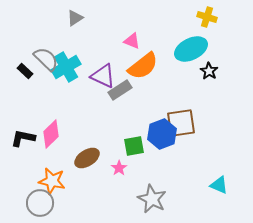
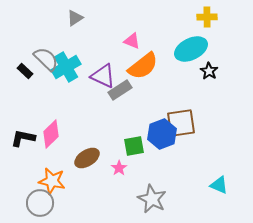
yellow cross: rotated 18 degrees counterclockwise
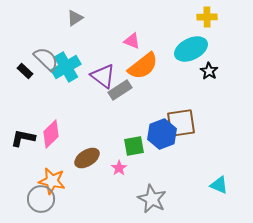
purple triangle: rotated 12 degrees clockwise
gray circle: moved 1 px right, 4 px up
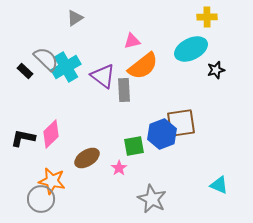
pink triangle: rotated 36 degrees counterclockwise
black star: moved 7 px right, 1 px up; rotated 24 degrees clockwise
gray rectangle: moved 4 px right; rotated 60 degrees counterclockwise
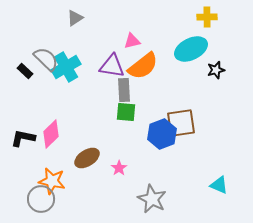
purple triangle: moved 9 px right, 10 px up; rotated 28 degrees counterclockwise
green square: moved 8 px left, 34 px up; rotated 15 degrees clockwise
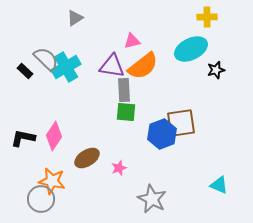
pink diamond: moved 3 px right, 2 px down; rotated 12 degrees counterclockwise
pink star: rotated 14 degrees clockwise
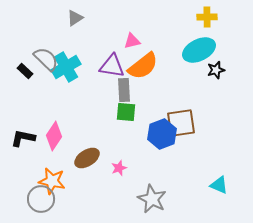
cyan ellipse: moved 8 px right, 1 px down
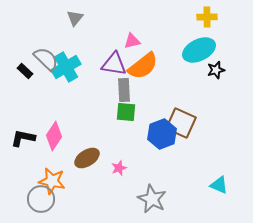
gray triangle: rotated 18 degrees counterclockwise
purple triangle: moved 2 px right, 2 px up
brown square: rotated 32 degrees clockwise
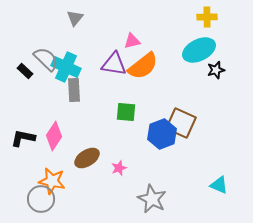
cyan cross: rotated 36 degrees counterclockwise
gray rectangle: moved 50 px left
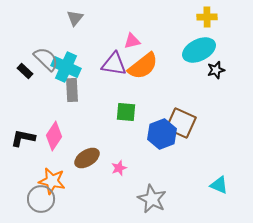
gray rectangle: moved 2 px left
